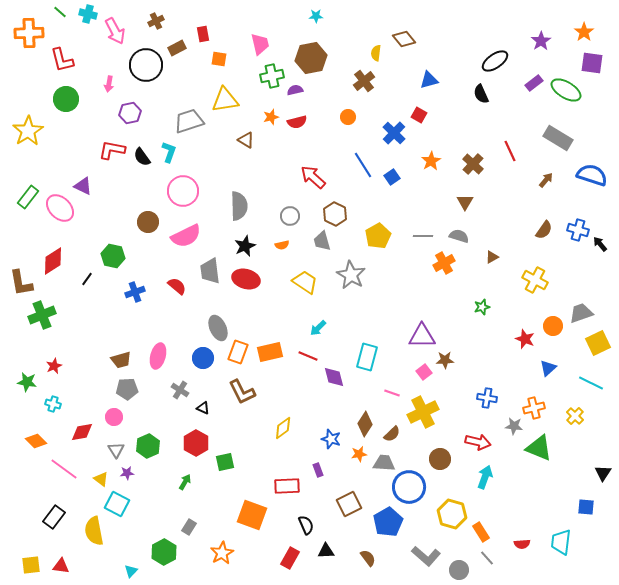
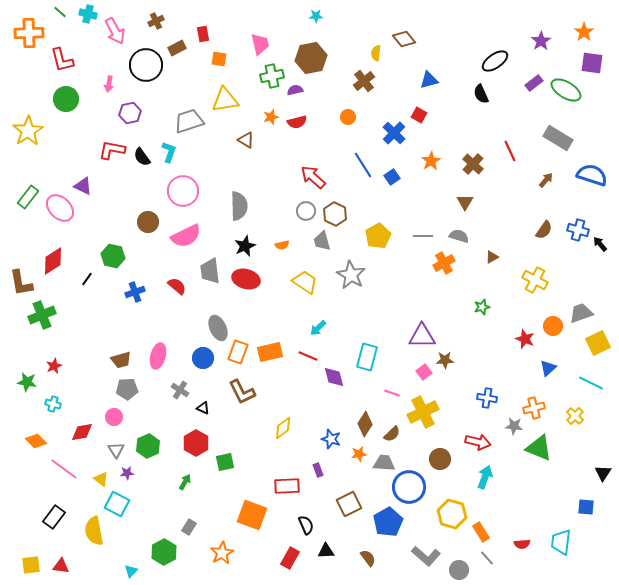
gray circle at (290, 216): moved 16 px right, 5 px up
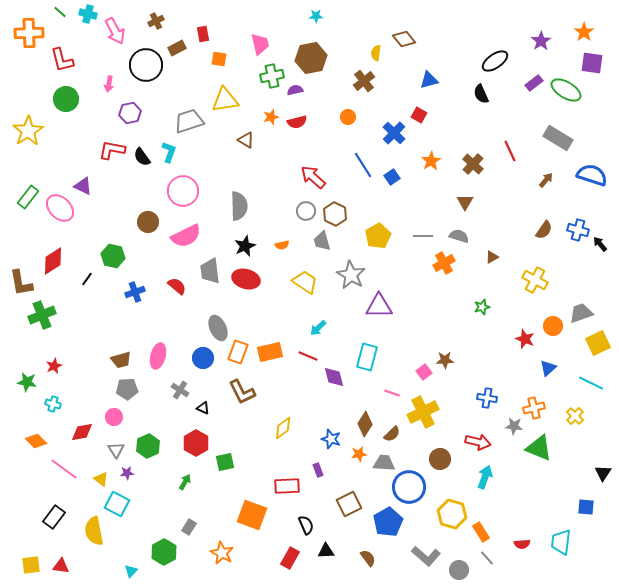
purple triangle at (422, 336): moved 43 px left, 30 px up
orange star at (222, 553): rotated 15 degrees counterclockwise
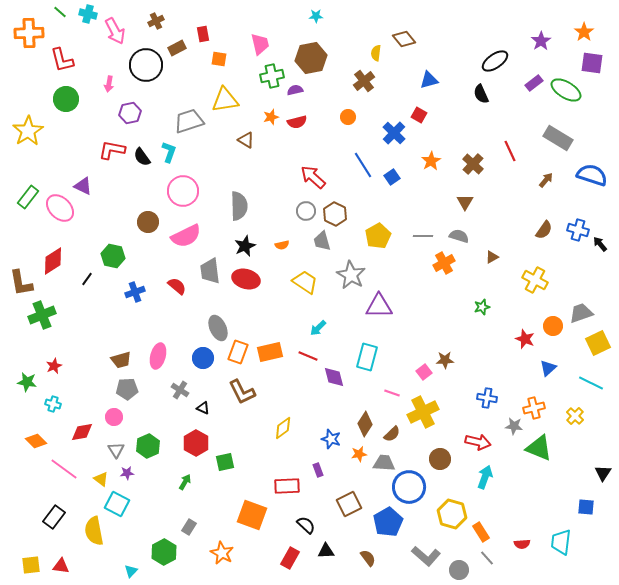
black semicircle at (306, 525): rotated 24 degrees counterclockwise
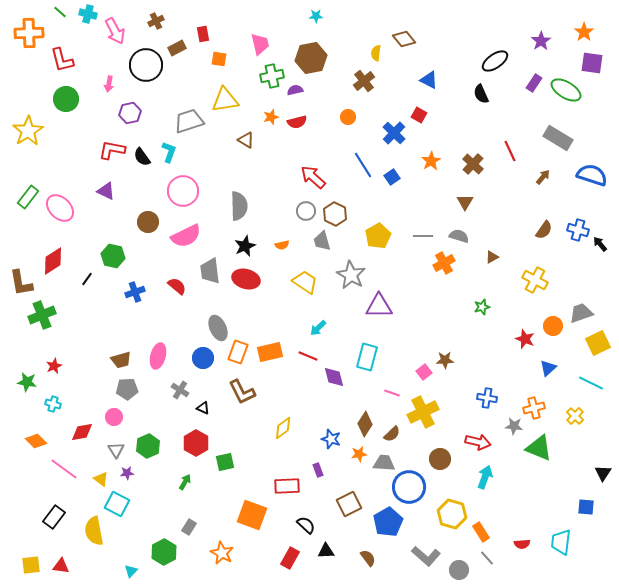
blue triangle at (429, 80): rotated 42 degrees clockwise
purple rectangle at (534, 83): rotated 18 degrees counterclockwise
brown arrow at (546, 180): moved 3 px left, 3 px up
purple triangle at (83, 186): moved 23 px right, 5 px down
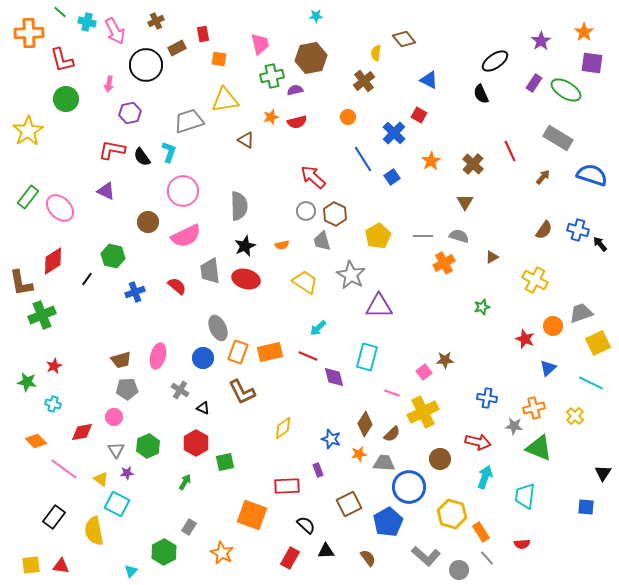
cyan cross at (88, 14): moved 1 px left, 8 px down
blue line at (363, 165): moved 6 px up
cyan trapezoid at (561, 542): moved 36 px left, 46 px up
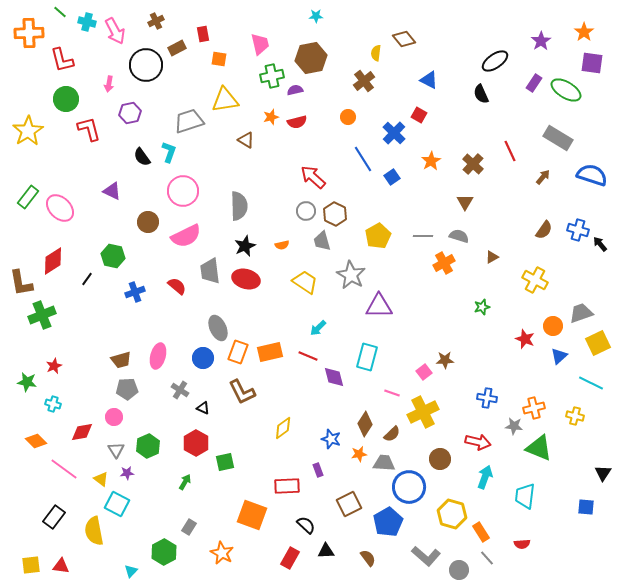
red L-shape at (112, 150): moved 23 px left, 21 px up; rotated 64 degrees clockwise
purple triangle at (106, 191): moved 6 px right
blue triangle at (548, 368): moved 11 px right, 12 px up
yellow cross at (575, 416): rotated 30 degrees counterclockwise
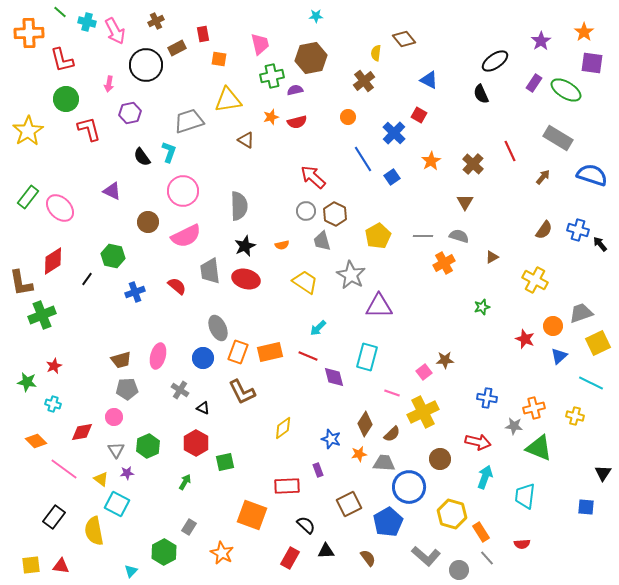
yellow triangle at (225, 100): moved 3 px right
